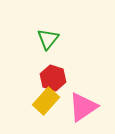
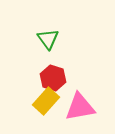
green triangle: rotated 15 degrees counterclockwise
pink triangle: moved 3 px left; rotated 24 degrees clockwise
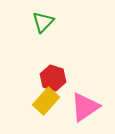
green triangle: moved 5 px left, 17 px up; rotated 20 degrees clockwise
pink triangle: moved 5 px right; rotated 24 degrees counterclockwise
